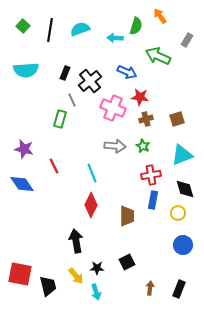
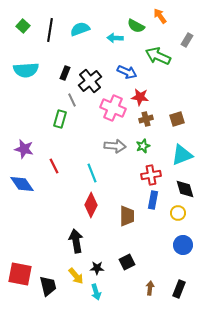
green semicircle at (136, 26): rotated 102 degrees clockwise
green star at (143, 146): rotated 24 degrees clockwise
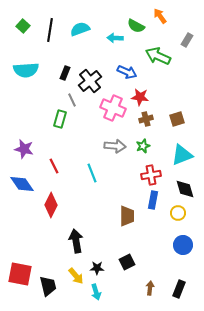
red diamond at (91, 205): moved 40 px left
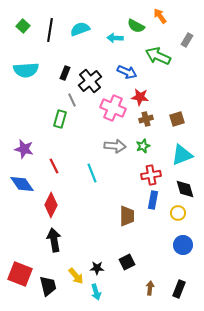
black arrow at (76, 241): moved 22 px left, 1 px up
red square at (20, 274): rotated 10 degrees clockwise
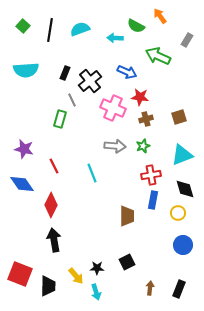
brown square at (177, 119): moved 2 px right, 2 px up
black trapezoid at (48, 286): rotated 15 degrees clockwise
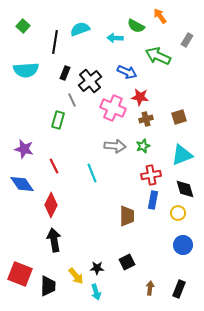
black line at (50, 30): moved 5 px right, 12 px down
green rectangle at (60, 119): moved 2 px left, 1 px down
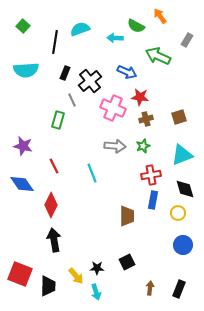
purple star at (24, 149): moved 1 px left, 3 px up
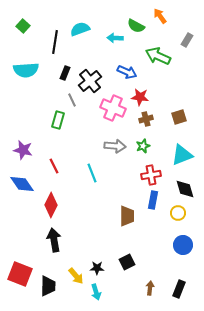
purple star at (23, 146): moved 4 px down
